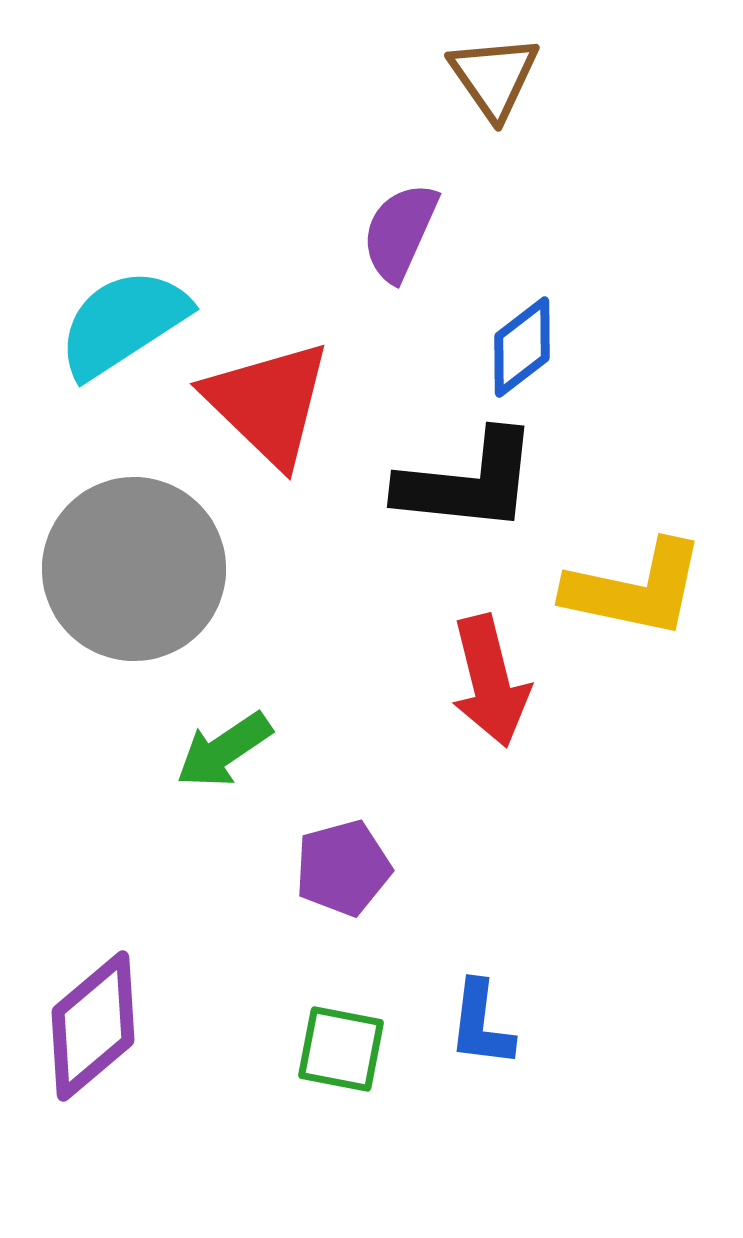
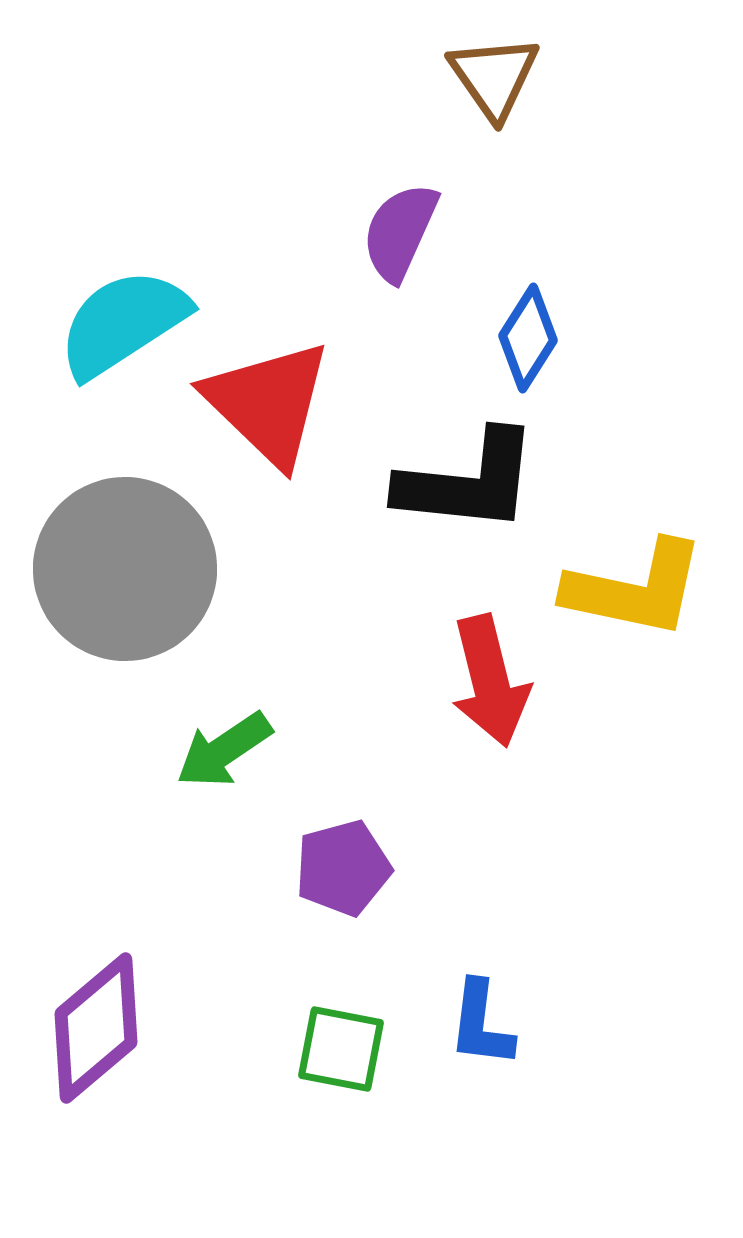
blue diamond: moved 6 px right, 9 px up; rotated 20 degrees counterclockwise
gray circle: moved 9 px left
purple diamond: moved 3 px right, 2 px down
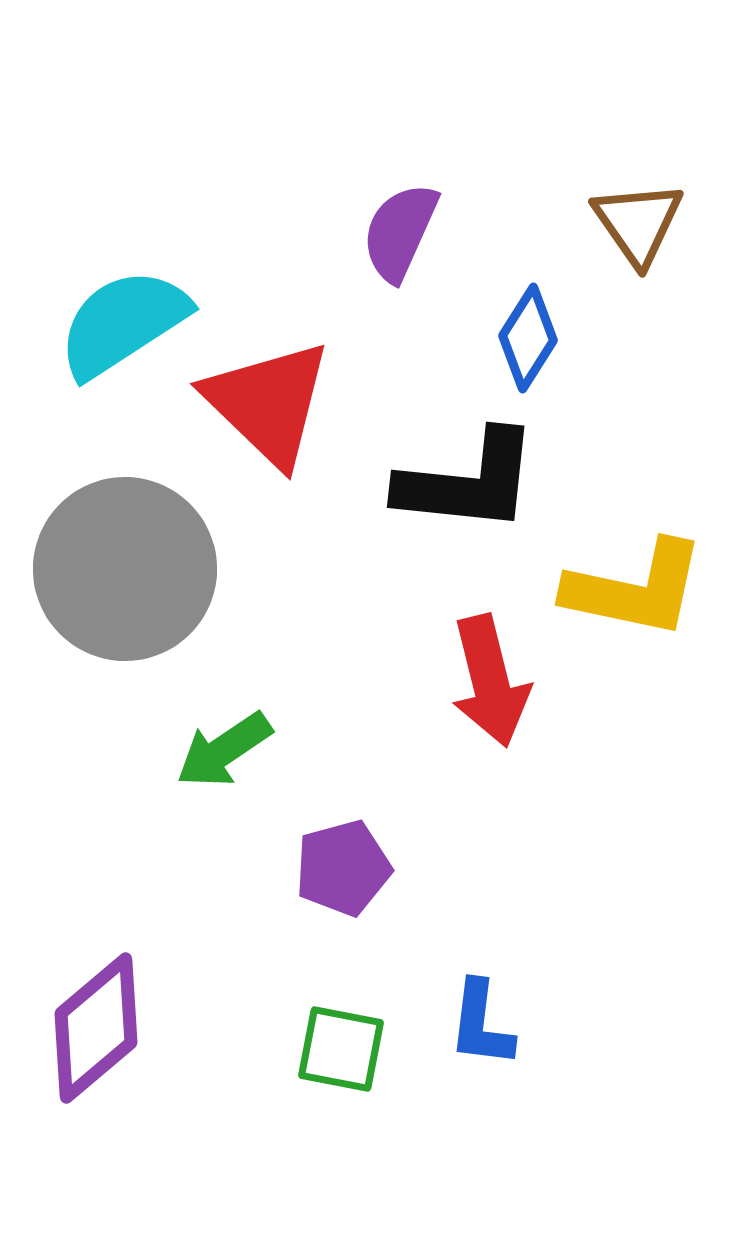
brown triangle: moved 144 px right, 146 px down
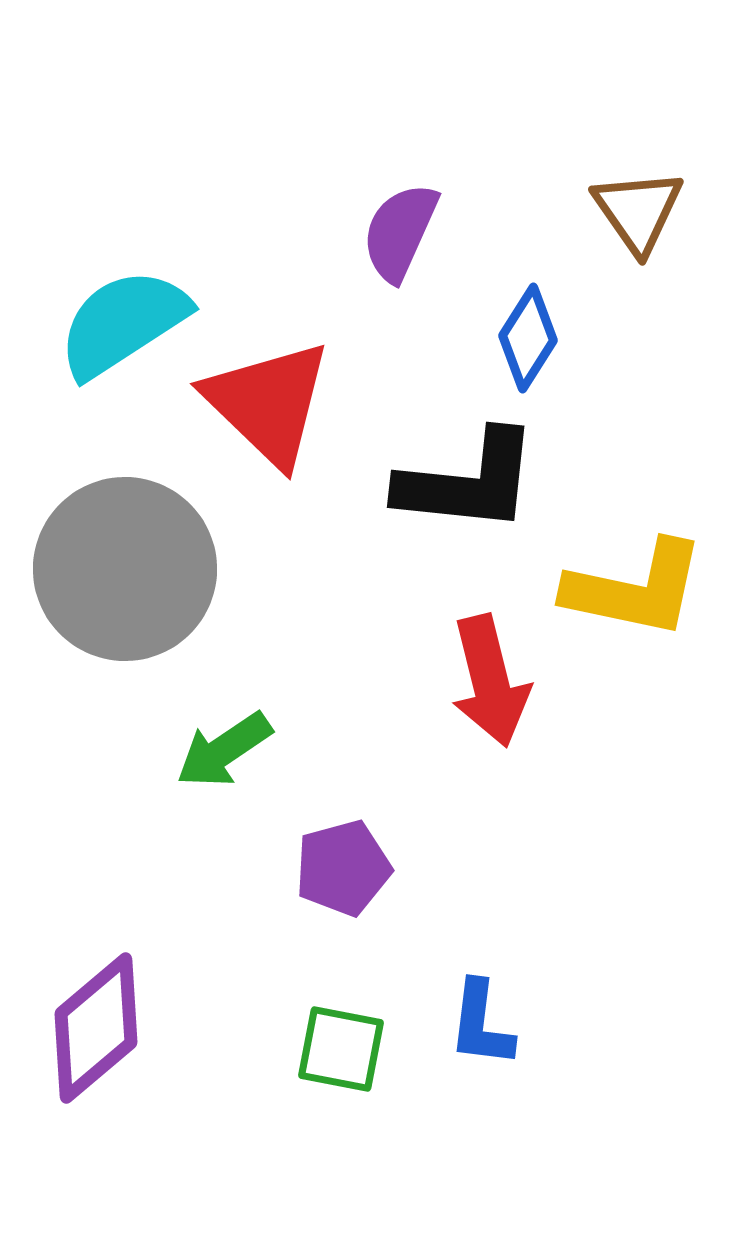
brown triangle: moved 12 px up
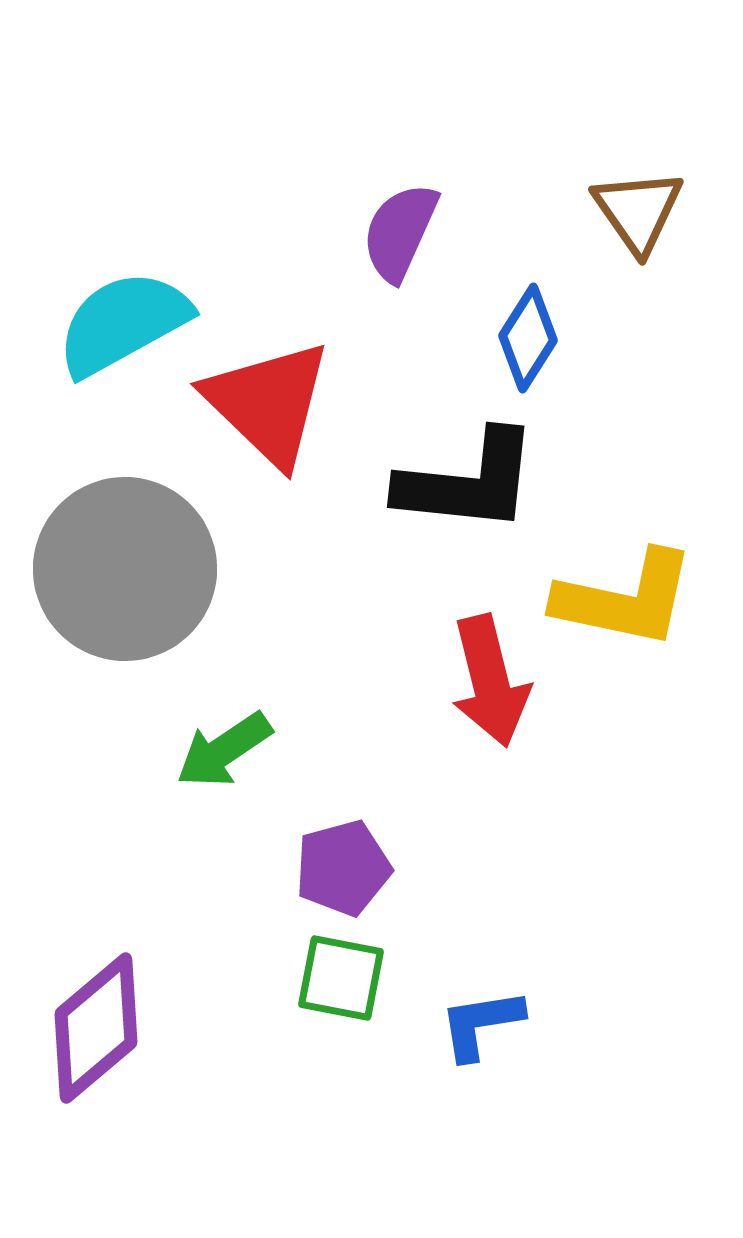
cyan semicircle: rotated 4 degrees clockwise
yellow L-shape: moved 10 px left, 10 px down
blue L-shape: rotated 74 degrees clockwise
green square: moved 71 px up
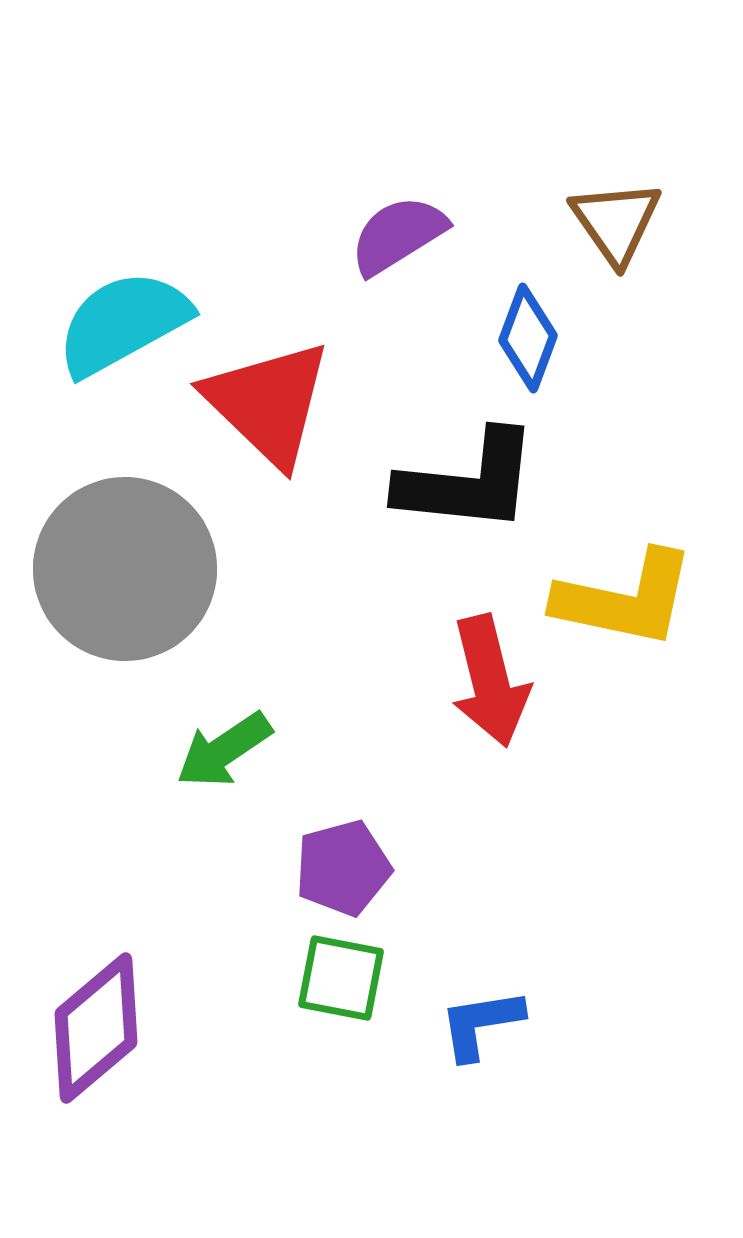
brown triangle: moved 22 px left, 11 px down
purple semicircle: moved 2 px left, 3 px down; rotated 34 degrees clockwise
blue diamond: rotated 12 degrees counterclockwise
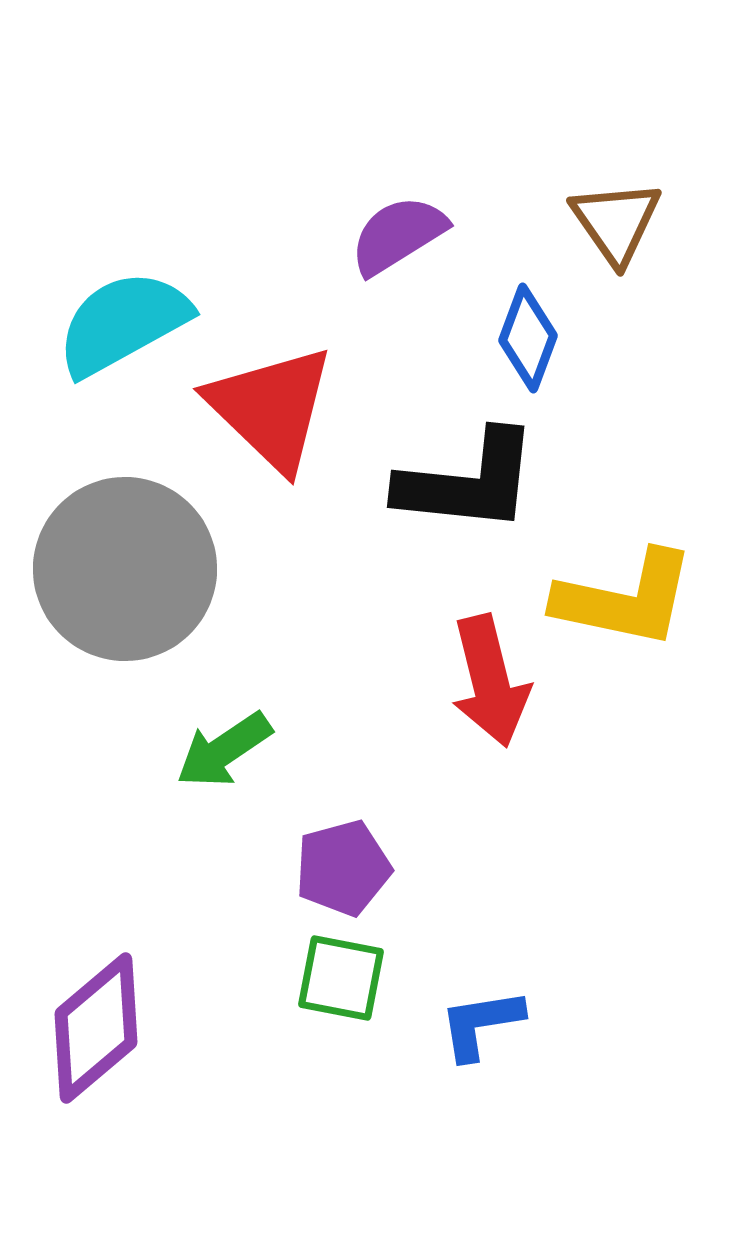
red triangle: moved 3 px right, 5 px down
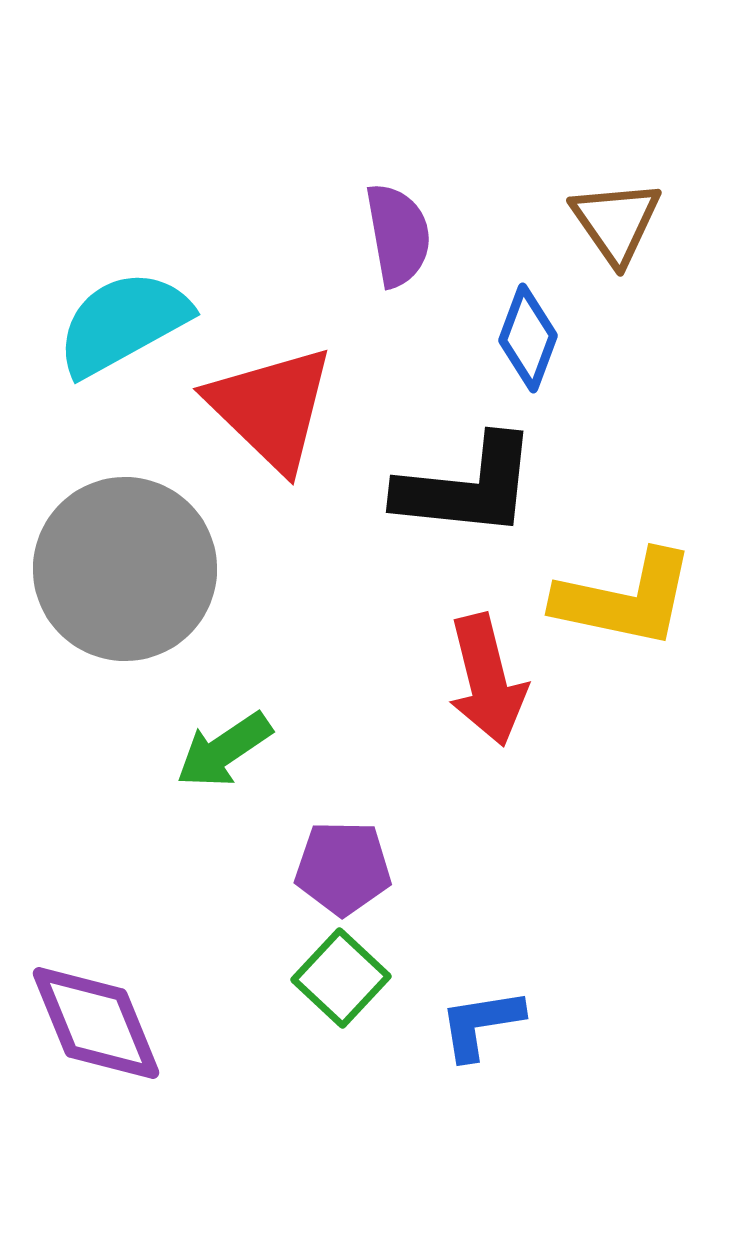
purple semicircle: rotated 112 degrees clockwise
black L-shape: moved 1 px left, 5 px down
red arrow: moved 3 px left, 1 px up
purple pentagon: rotated 16 degrees clockwise
green square: rotated 32 degrees clockwise
purple diamond: moved 5 px up; rotated 72 degrees counterclockwise
